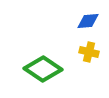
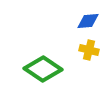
yellow cross: moved 2 px up
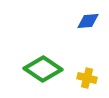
yellow cross: moved 2 px left, 28 px down
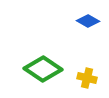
blue diamond: rotated 35 degrees clockwise
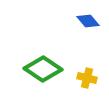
blue diamond: rotated 20 degrees clockwise
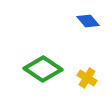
yellow cross: rotated 18 degrees clockwise
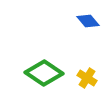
green diamond: moved 1 px right, 4 px down
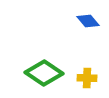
yellow cross: rotated 30 degrees counterclockwise
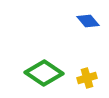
yellow cross: rotated 18 degrees counterclockwise
